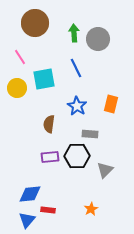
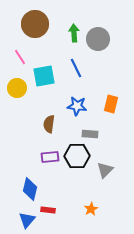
brown circle: moved 1 px down
cyan square: moved 3 px up
blue star: rotated 24 degrees counterclockwise
blue diamond: moved 5 px up; rotated 70 degrees counterclockwise
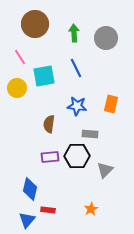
gray circle: moved 8 px right, 1 px up
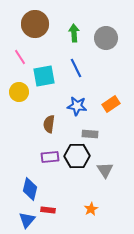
yellow circle: moved 2 px right, 4 px down
orange rectangle: rotated 42 degrees clockwise
gray triangle: rotated 18 degrees counterclockwise
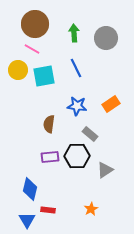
pink line: moved 12 px right, 8 px up; rotated 28 degrees counterclockwise
yellow circle: moved 1 px left, 22 px up
gray rectangle: rotated 35 degrees clockwise
gray triangle: rotated 30 degrees clockwise
blue triangle: rotated 12 degrees counterclockwise
